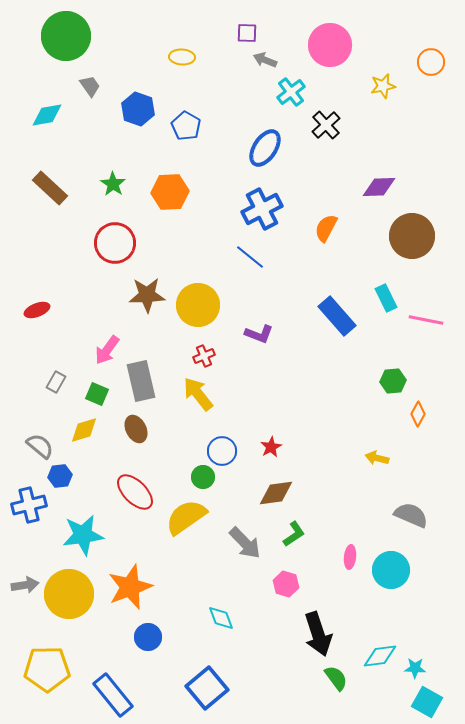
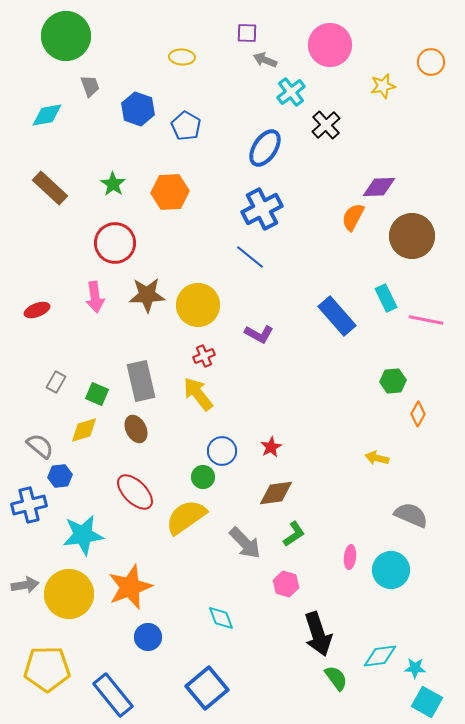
gray trapezoid at (90, 86): rotated 15 degrees clockwise
orange semicircle at (326, 228): moved 27 px right, 11 px up
purple L-shape at (259, 334): rotated 8 degrees clockwise
pink arrow at (107, 350): moved 12 px left, 53 px up; rotated 44 degrees counterclockwise
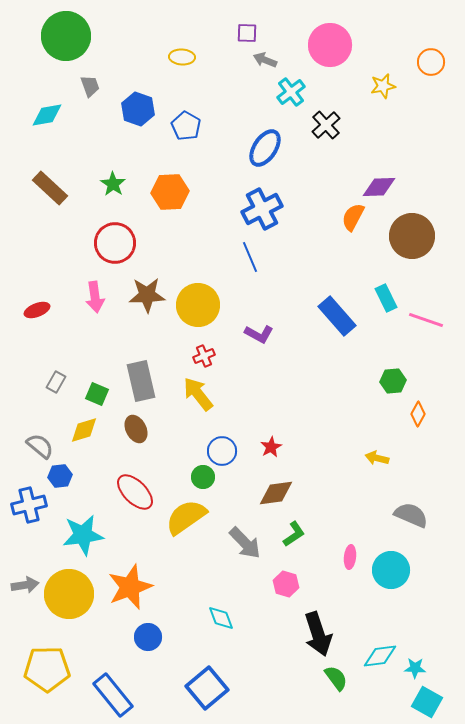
blue line at (250, 257): rotated 28 degrees clockwise
pink line at (426, 320): rotated 8 degrees clockwise
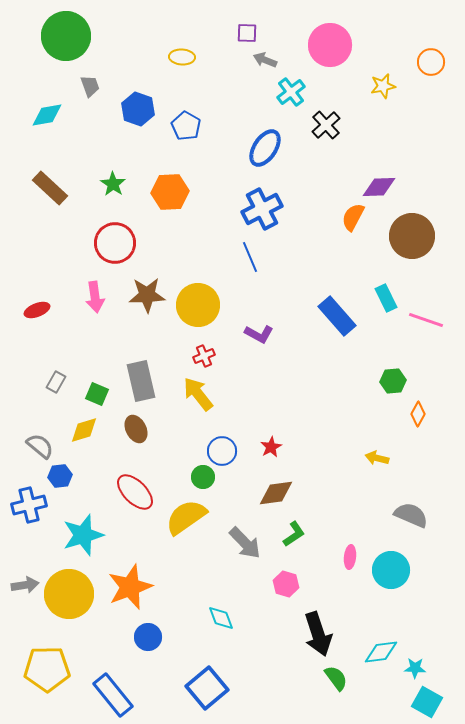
cyan star at (83, 535): rotated 9 degrees counterclockwise
cyan diamond at (380, 656): moved 1 px right, 4 px up
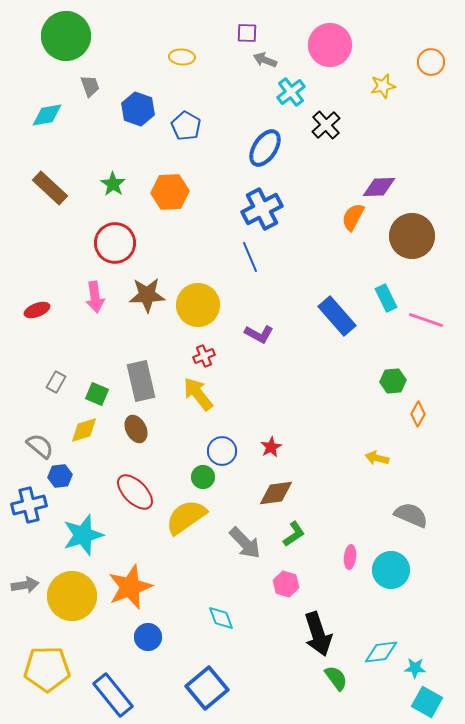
yellow circle at (69, 594): moved 3 px right, 2 px down
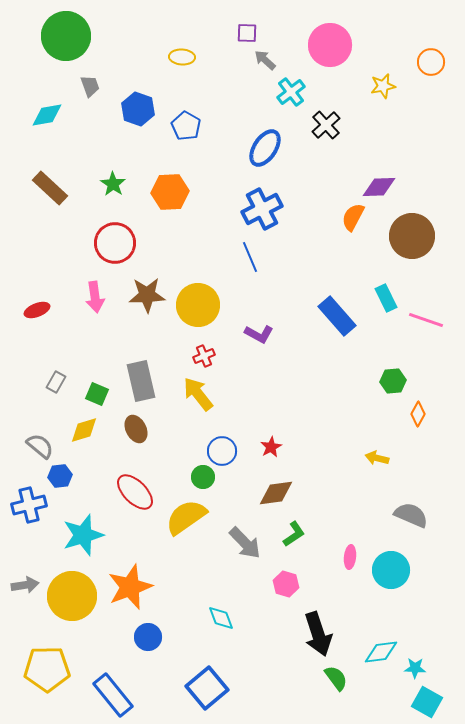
gray arrow at (265, 60): rotated 20 degrees clockwise
